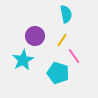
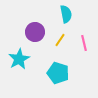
purple circle: moved 4 px up
yellow line: moved 2 px left
pink line: moved 10 px right, 13 px up; rotated 21 degrees clockwise
cyan star: moved 4 px left, 1 px up
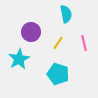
purple circle: moved 4 px left
yellow line: moved 2 px left, 3 px down
cyan pentagon: moved 1 px down
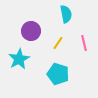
purple circle: moved 1 px up
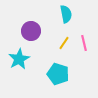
yellow line: moved 6 px right
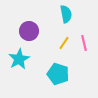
purple circle: moved 2 px left
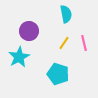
cyan star: moved 2 px up
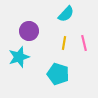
cyan semicircle: rotated 54 degrees clockwise
yellow line: rotated 24 degrees counterclockwise
cyan star: rotated 10 degrees clockwise
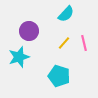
yellow line: rotated 32 degrees clockwise
cyan pentagon: moved 1 px right, 2 px down
